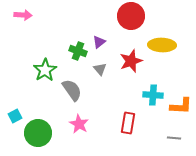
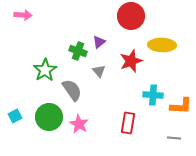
gray triangle: moved 1 px left, 2 px down
green circle: moved 11 px right, 16 px up
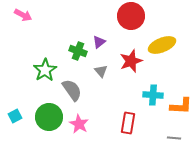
pink arrow: rotated 24 degrees clockwise
yellow ellipse: rotated 24 degrees counterclockwise
gray triangle: moved 2 px right
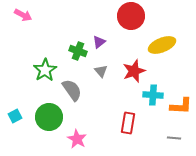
red star: moved 3 px right, 10 px down
pink star: moved 2 px left, 15 px down
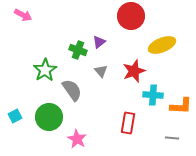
green cross: moved 1 px up
gray line: moved 2 px left
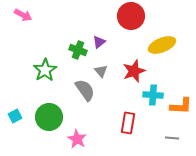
gray semicircle: moved 13 px right
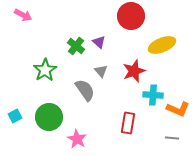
purple triangle: rotated 40 degrees counterclockwise
green cross: moved 2 px left, 4 px up; rotated 18 degrees clockwise
orange L-shape: moved 3 px left, 3 px down; rotated 20 degrees clockwise
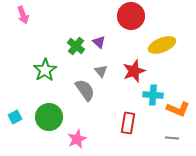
pink arrow: rotated 42 degrees clockwise
cyan square: moved 1 px down
pink star: rotated 18 degrees clockwise
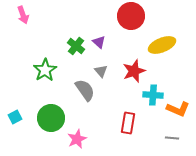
green circle: moved 2 px right, 1 px down
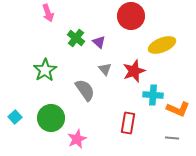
pink arrow: moved 25 px right, 2 px up
green cross: moved 8 px up
gray triangle: moved 4 px right, 2 px up
cyan square: rotated 16 degrees counterclockwise
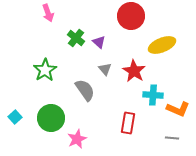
red star: rotated 20 degrees counterclockwise
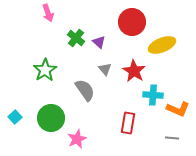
red circle: moved 1 px right, 6 px down
